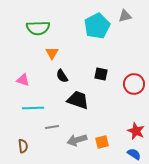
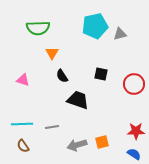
gray triangle: moved 5 px left, 18 px down
cyan pentagon: moved 2 px left; rotated 15 degrees clockwise
cyan line: moved 11 px left, 16 px down
red star: rotated 24 degrees counterclockwise
gray arrow: moved 5 px down
brown semicircle: rotated 152 degrees clockwise
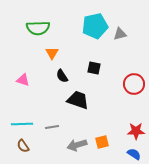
black square: moved 7 px left, 6 px up
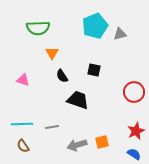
cyan pentagon: rotated 10 degrees counterclockwise
black square: moved 2 px down
red circle: moved 8 px down
red star: rotated 24 degrees counterclockwise
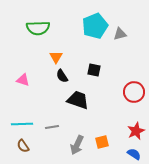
orange triangle: moved 4 px right, 4 px down
gray arrow: rotated 48 degrees counterclockwise
